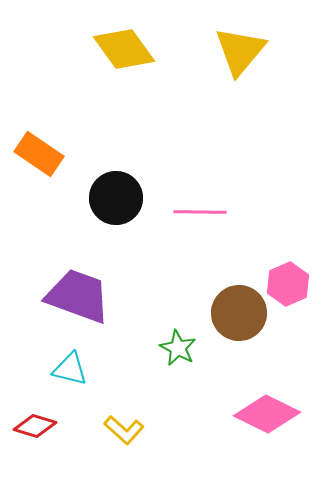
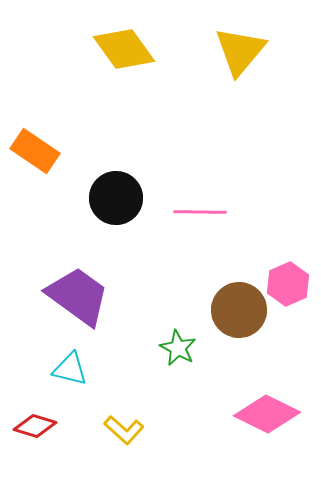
orange rectangle: moved 4 px left, 3 px up
purple trapezoid: rotated 16 degrees clockwise
brown circle: moved 3 px up
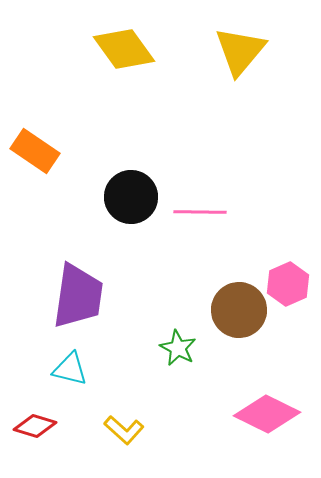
black circle: moved 15 px right, 1 px up
purple trapezoid: rotated 62 degrees clockwise
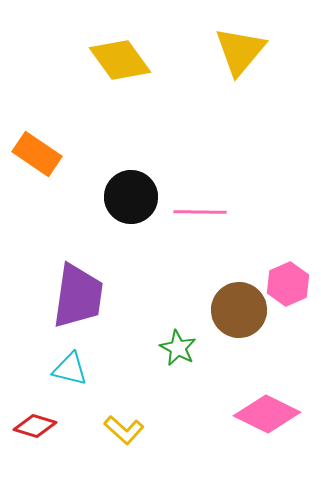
yellow diamond: moved 4 px left, 11 px down
orange rectangle: moved 2 px right, 3 px down
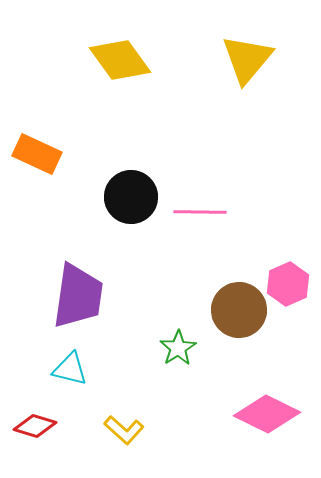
yellow triangle: moved 7 px right, 8 px down
orange rectangle: rotated 9 degrees counterclockwise
green star: rotated 12 degrees clockwise
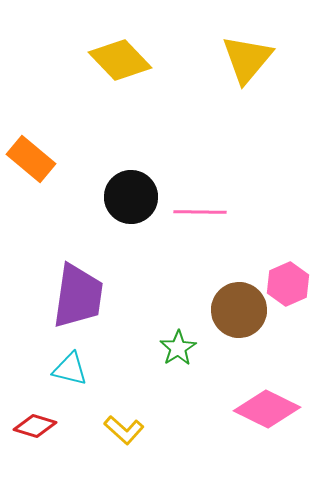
yellow diamond: rotated 8 degrees counterclockwise
orange rectangle: moved 6 px left, 5 px down; rotated 15 degrees clockwise
pink diamond: moved 5 px up
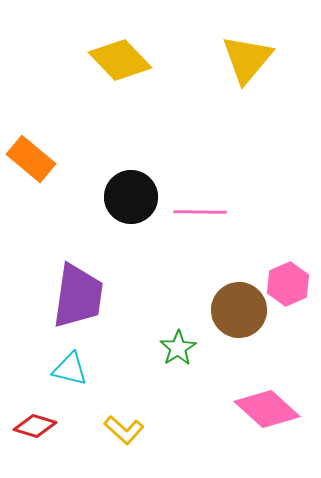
pink diamond: rotated 16 degrees clockwise
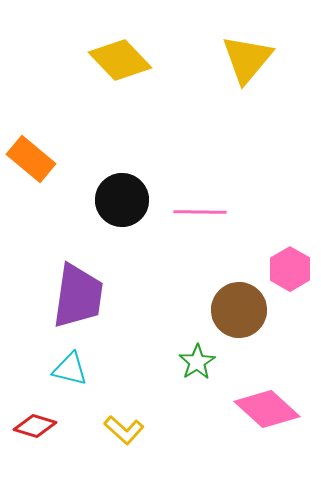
black circle: moved 9 px left, 3 px down
pink hexagon: moved 2 px right, 15 px up; rotated 6 degrees counterclockwise
green star: moved 19 px right, 14 px down
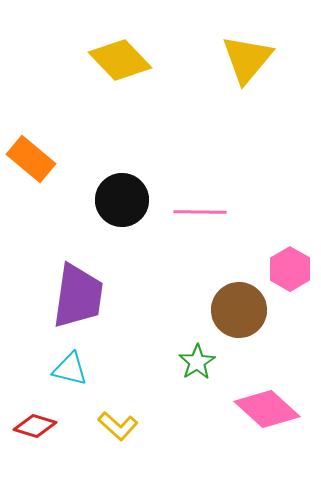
yellow L-shape: moved 6 px left, 4 px up
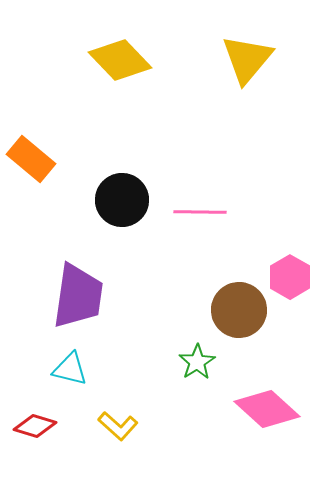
pink hexagon: moved 8 px down
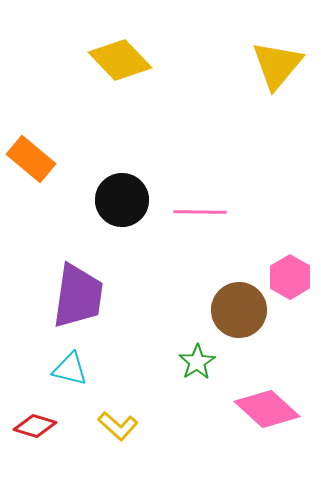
yellow triangle: moved 30 px right, 6 px down
